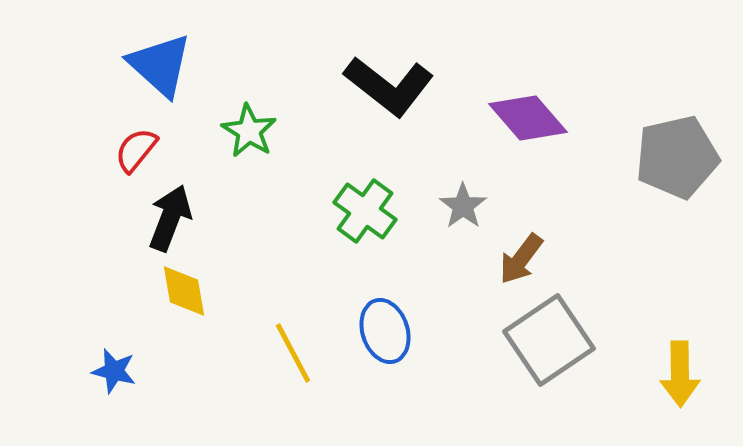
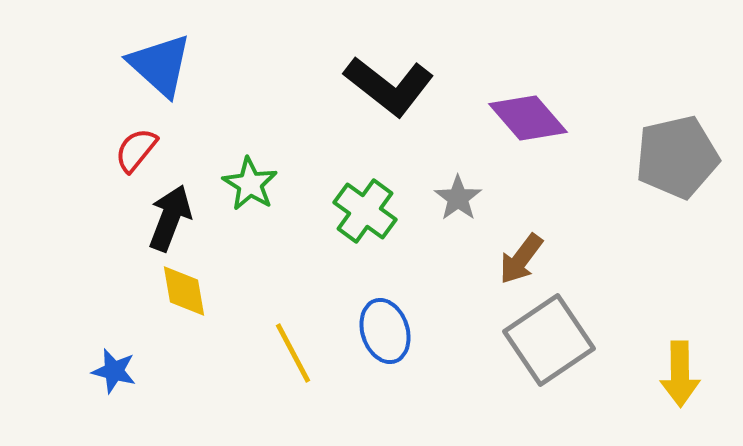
green star: moved 1 px right, 53 px down
gray star: moved 5 px left, 8 px up
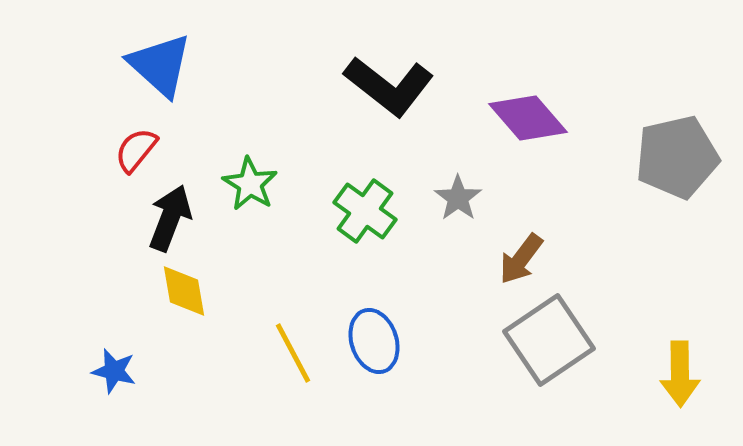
blue ellipse: moved 11 px left, 10 px down
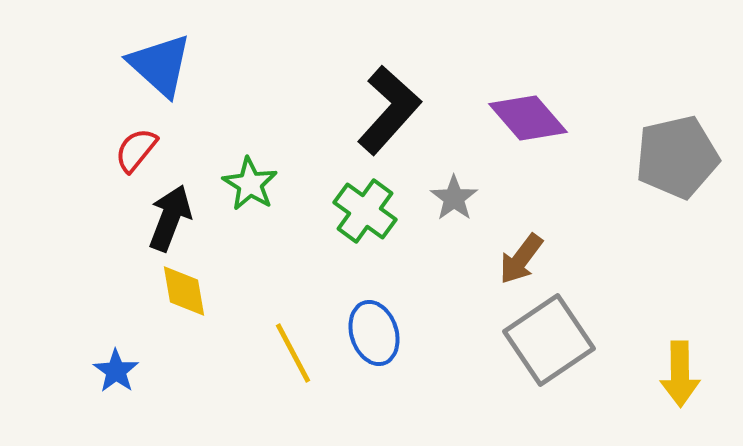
black L-shape: moved 24 px down; rotated 86 degrees counterclockwise
gray star: moved 4 px left
blue ellipse: moved 8 px up
blue star: moved 2 px right; rotated 21 degrees clockwise
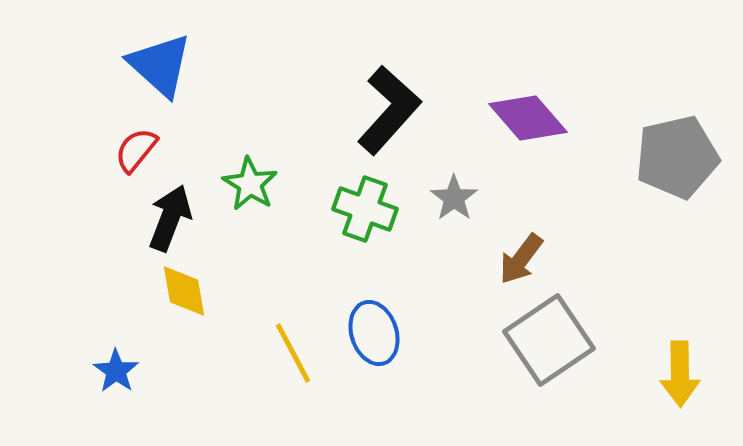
green cross: moved 2 px up; rotated 16 degrees counterclockwise
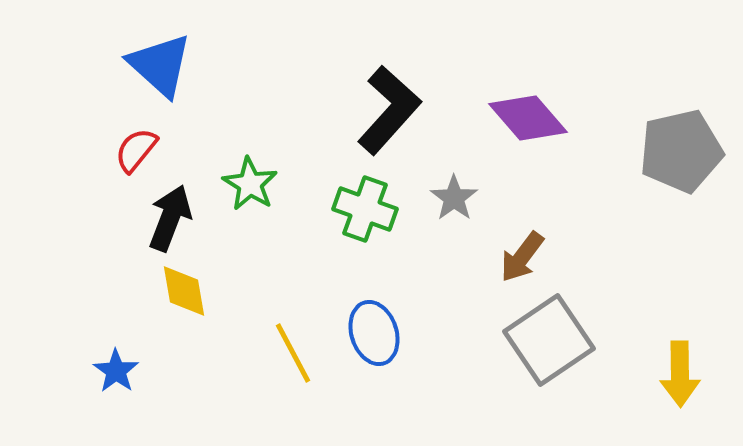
gray pentagon: moved 4 px right, 6 px up
brown arrow: moved 1 px right, 2 px up
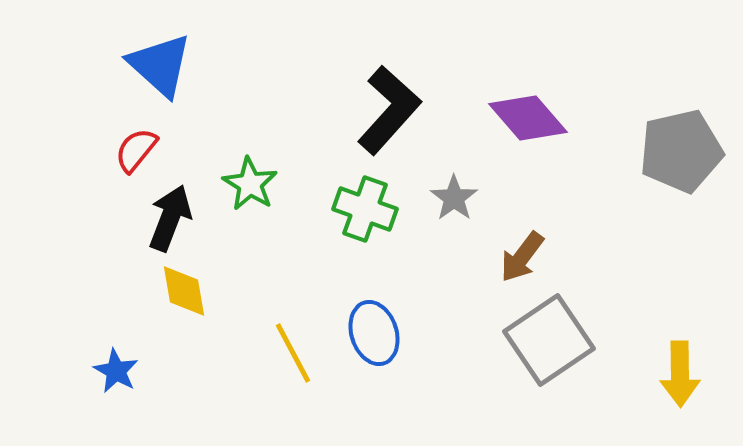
blue star: rotated 6 degrees counterclockwise
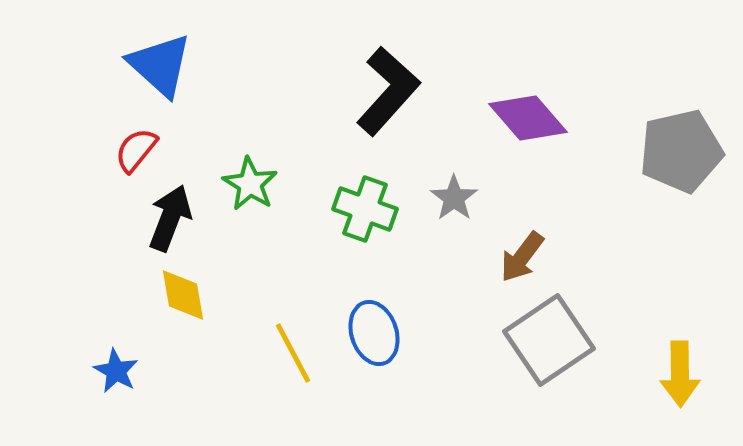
black L-shape: moved 1 px left, 19 px up
yellow diamond: moved 1 px left, 4 px down
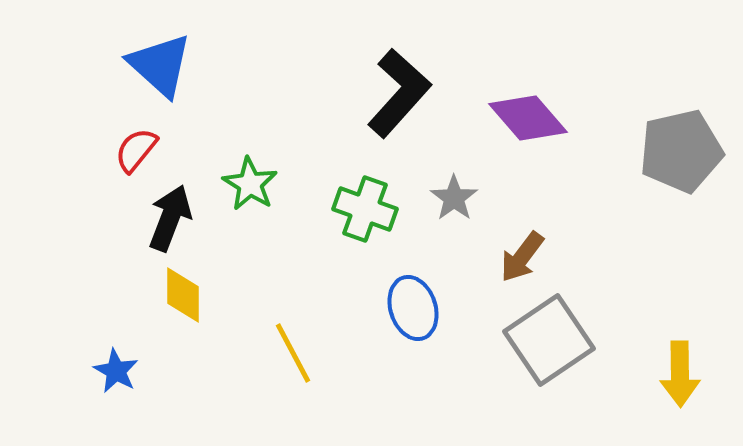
black L-shape: moved 11 px right, 2 px down
yellow diamond: rotated 10 degrees clockwise
blue ellipse: moved 39 px right, 25 px up
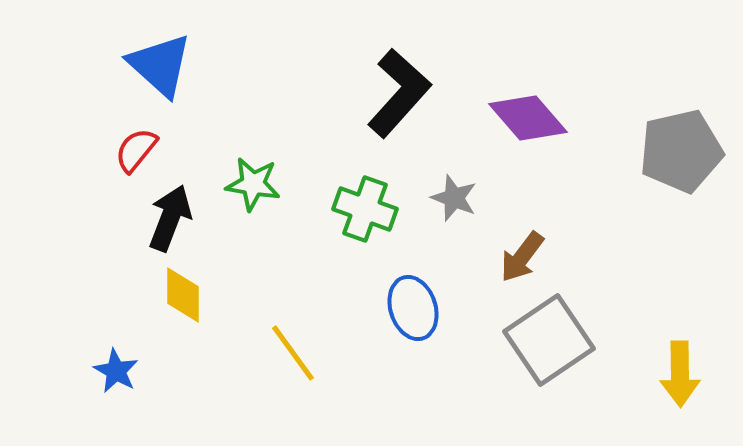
green star: moved 3 px right; rotated 22 degrees counterclockwise
gray star: rotated 15 degrees counterclockwise
yellow line: rotated 8 degrees counterclockwise
